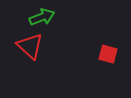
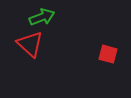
red triangle: moved 2 px up
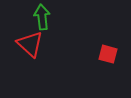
green arrow: rotated 75 degrees counterclockwise
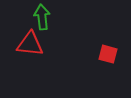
red triangle: rotated 36 degrees counterclockwise
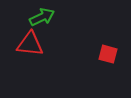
green arrow: rotated 70 degrees clockwise
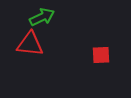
red square: moved 7 px left, 1 px down; rotated 18 degrees counterclockwise
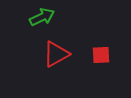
red triangle: moved 26 px right, 10 px down; rotated 36 degrees counterclockwise
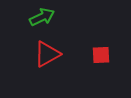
red triangle: moved 9 px left
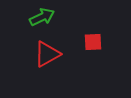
red square: moved 8 px left, 13 px up
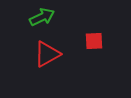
red square: moved 1 px right, 1 px up
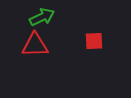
red triangle: moved 12 px left, 9 px up; rotated 28 degrees clockwise
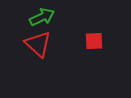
red triangle: moved 3 px right, 1 px up; rotated 44 degrees clockwise
